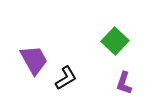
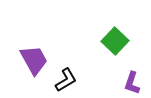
black L-shape: moved 2 px down
purple L-shape: moved 8 px right
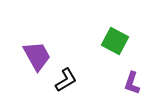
green square: rotated 16 degrees counterclockwise
purple trapezoid: moved 3 px right, 4 px up
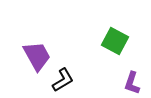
black L-shape: moved 3 px left
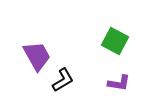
purple L-shape: moved 13 px left; rotated 100 degrees counterclockwise
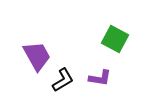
green square: moved 2 px up
purple L-shape: moved 19 px left, 5 px up
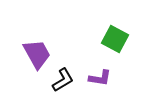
purple trapezoid: moved 2 px up
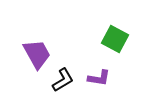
purple L-shape: moved 1 px left
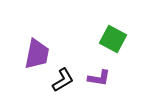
green square: moved 2 px left
purple trapezoid: rotated 40 degrees clockwise
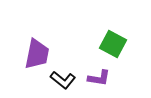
green square: moved 5 px down
black L-shape: rotated 70 degrees clockwise
